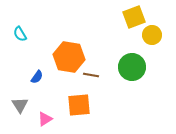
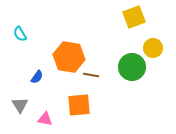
yellow circle: moved 1 px right, 13 px down
pink triangle: rotated 42 degrees clockwise
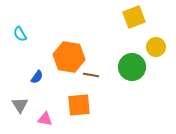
yellow circle: moved 3 px right, 1 px up
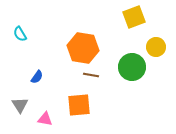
orange hexagon: moved 14 px right, 9 px up
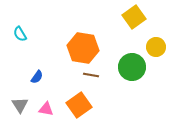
yellow square: rotated 15 degrees counterclockwise
orange square: rotated 30 degrees counterclockwise
pink triangle: moved 1 px right, 10 px up
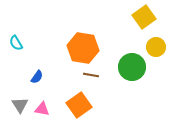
yellow square: moved 10 px right
cyan semicircle: moved 4 px left, 9 px down
pink triangle: moved 4 px left
